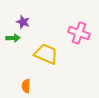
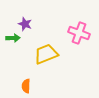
purple star: moved 2 px right, 2 px down
yellow trapezoid: rotated 45 degrees counterclockwise
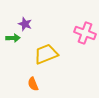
pink cross: moved 6 px right
orange semicircle: moved 7 px right, 2 px up; rotated 24 degrees counterclockwise
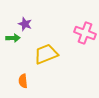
orange semicircle: moved 10 px left, 3 px up; rotated 16 degrees clockwise
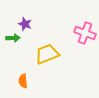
yellow trapezoid: moved 1 px right
